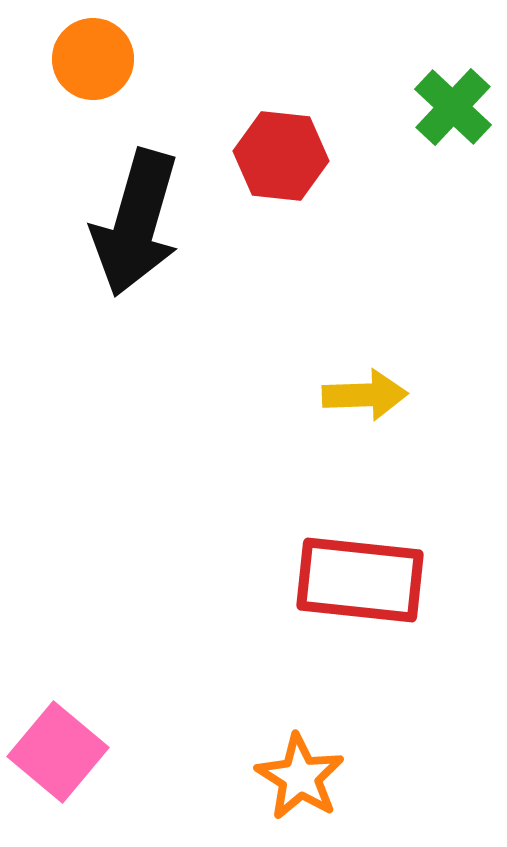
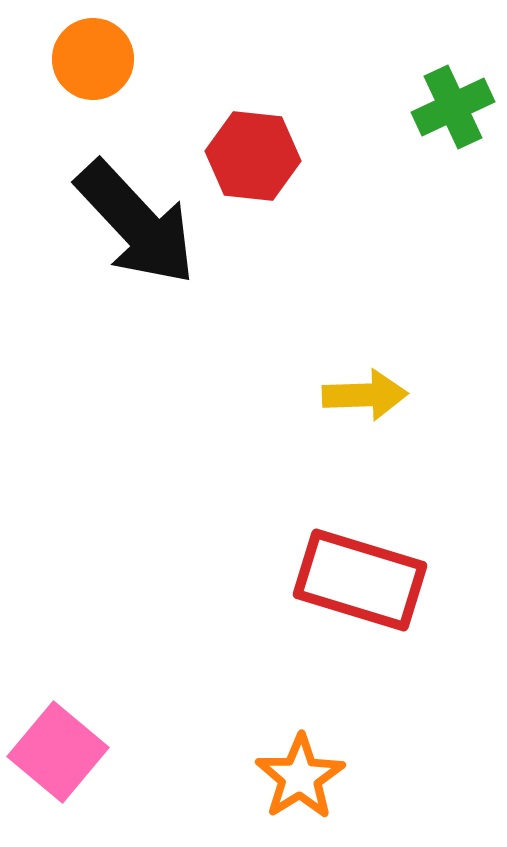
green cross: rotated 22 degrees clockwise
red hexagon: moved 28 px left
black arrow: rotated 59 degrees counterclockwise
red rectangle: rotated 11 degrees clockwise
orange star: rotated 8 degrees clockwise
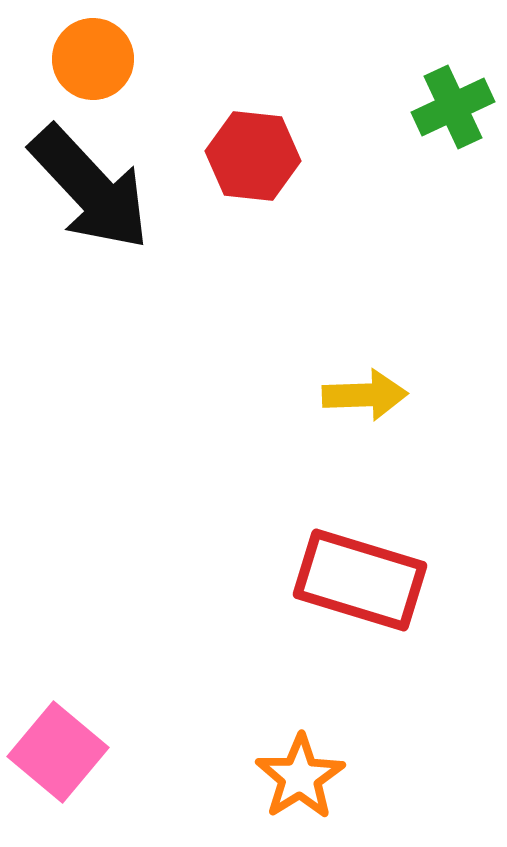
black arrow: moved 46 px left, 35 px up
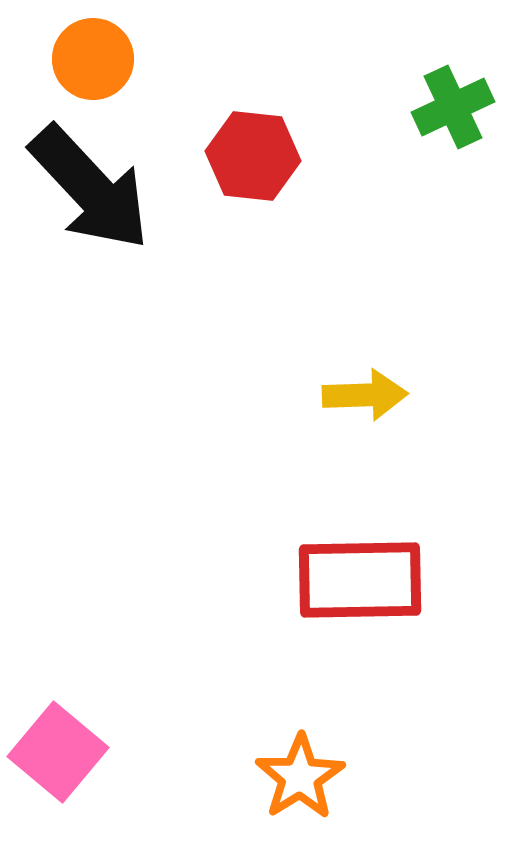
red rectangle: rotated 18 degrees counterclockwise
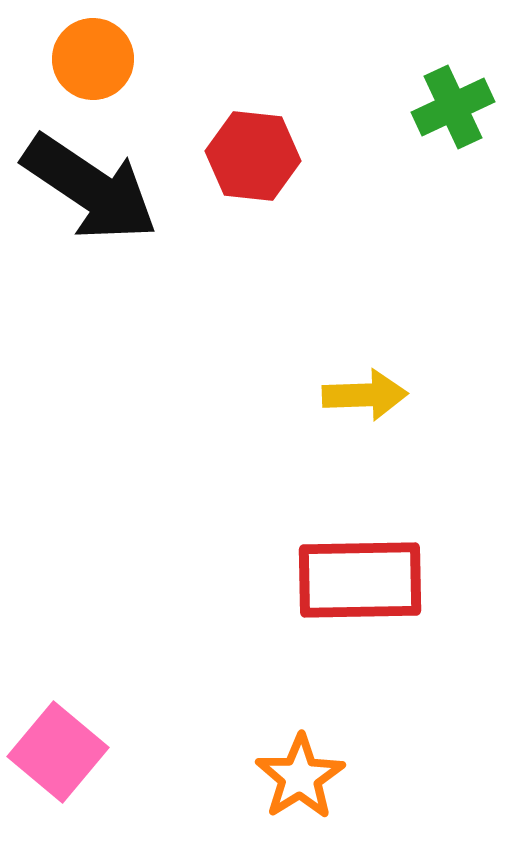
black arrow: rotated 13 degrees counterclockwise
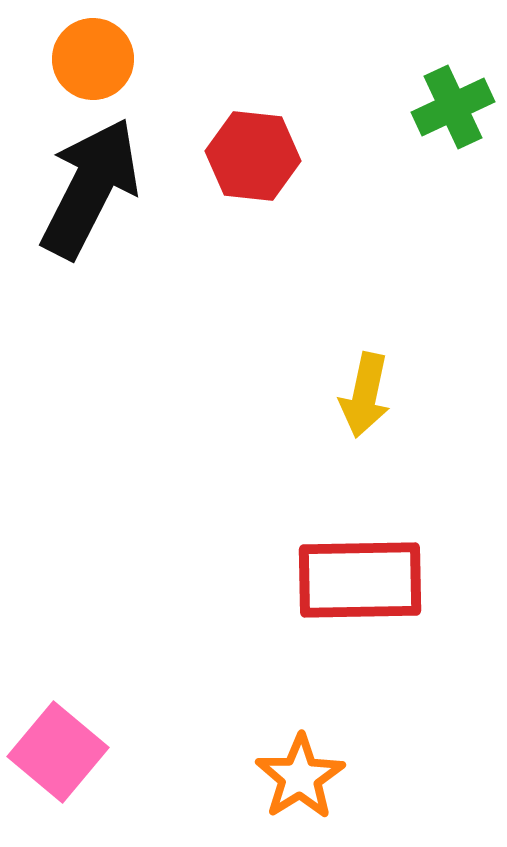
black arrow: rotated 97 degrees counterclockwise
yellow arrow: rotated 104 degrees clockwise
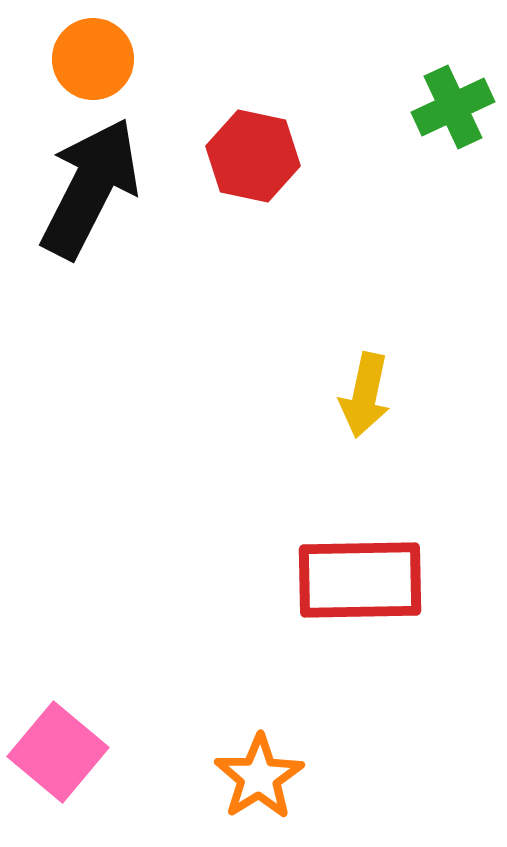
red hexagon: rotated 6 degrees clockwise
orange star: moved 41 px left
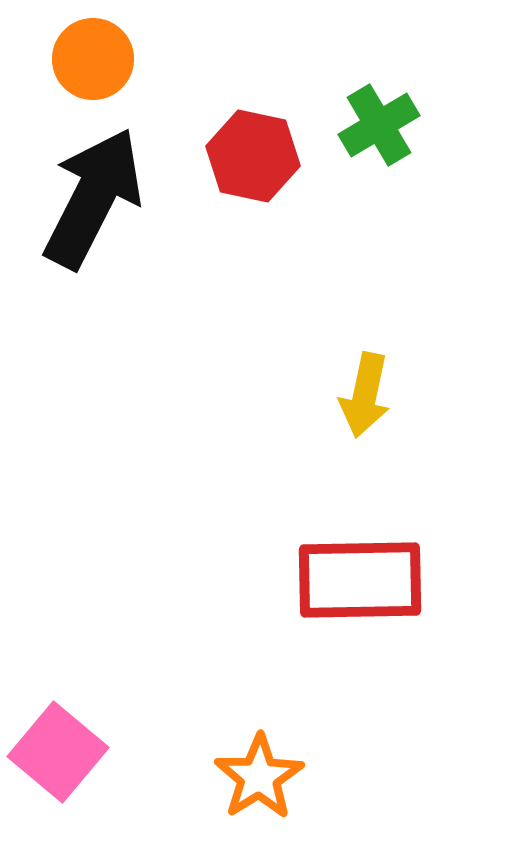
green cross: moved 74 px left, 18 px down; rotated 6 degrees counterclockwise
black arrow: moved 3 px right, 10 px down
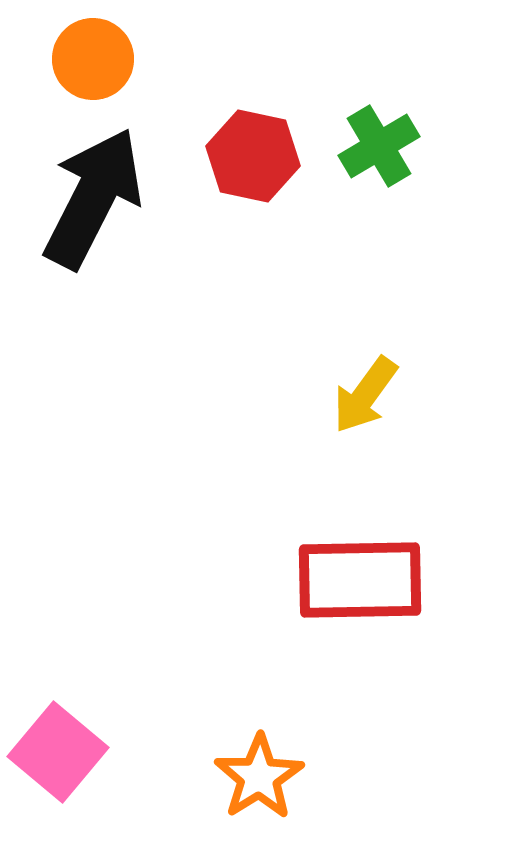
green cross: moved 21 px down
yellow arrow: rotated 24 degrees clockwise
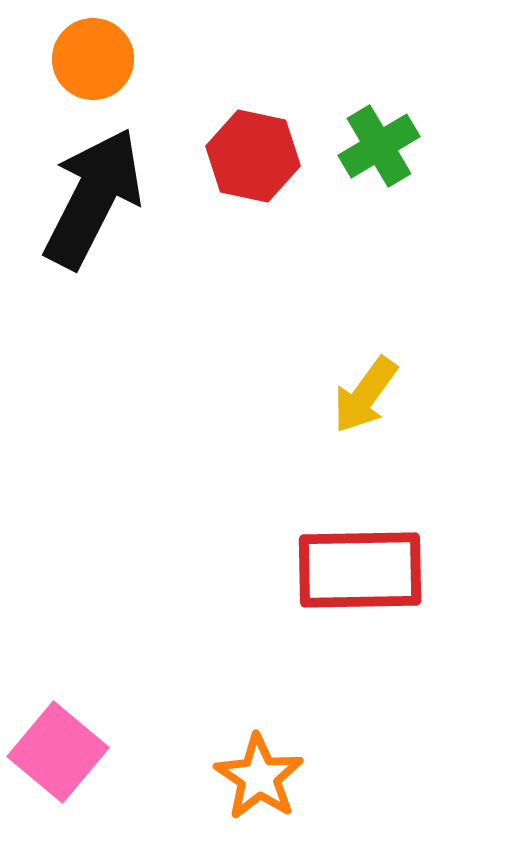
red rectangle: moved 10 px up
orange star: rotated 6 degrees counterclockwise
